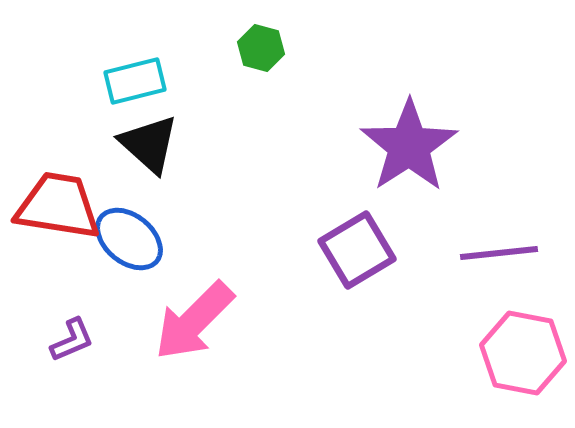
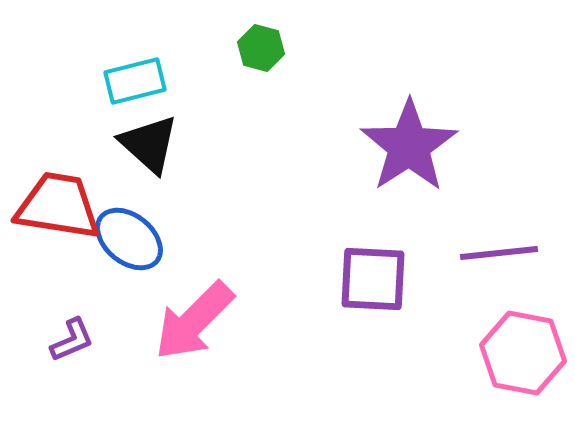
purple square: moved 16 px right, 29 px down; rotated 34 degrees clockwise
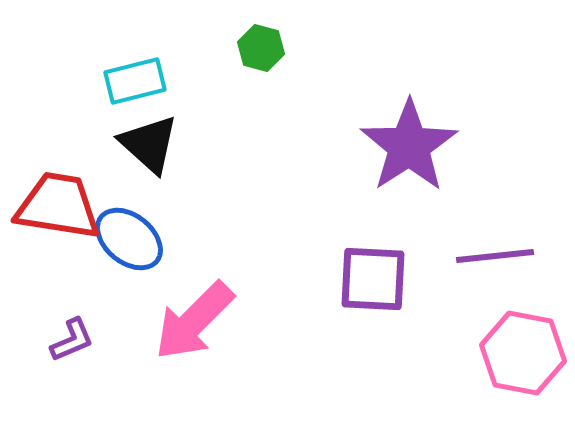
purple line: moved 4 px left, 3 px down
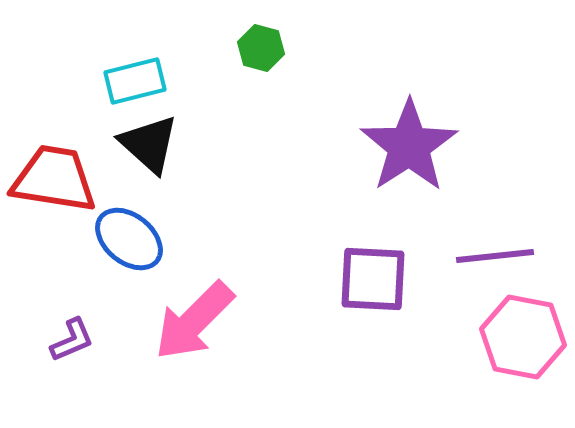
red trapezoid: moved 4 px left, 27 px up
pink hexagon: moved 16 px up
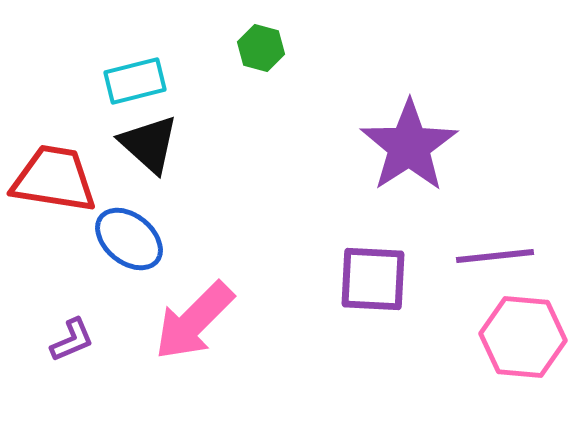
pink hexagon: rotated 6 degrees counterclockwise
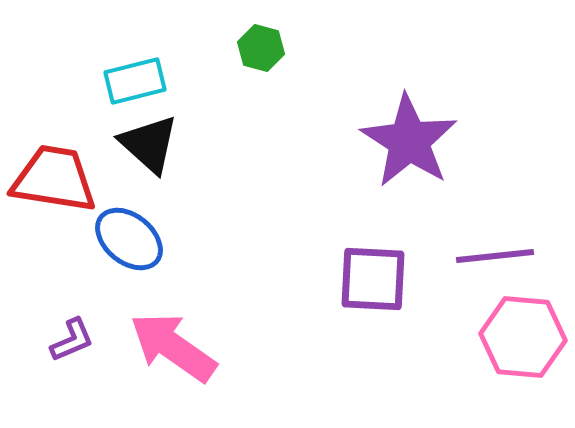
purple star: moved 5 px up; rotated 6 degrees counterclockwise
pink arrow: moved 21 px left, 26 px down; rotated 80 degrees clockwise
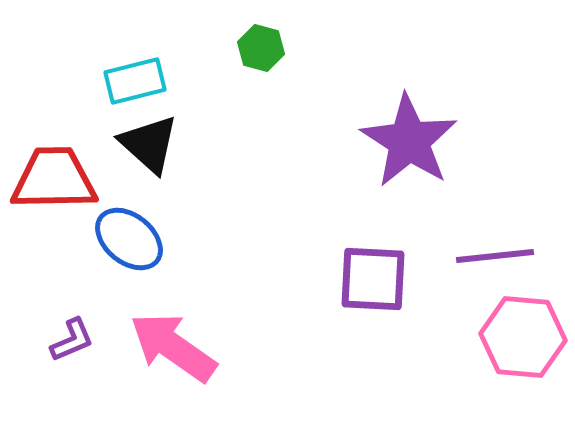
red trapezoid: rotated 10 degrees counterclockwise
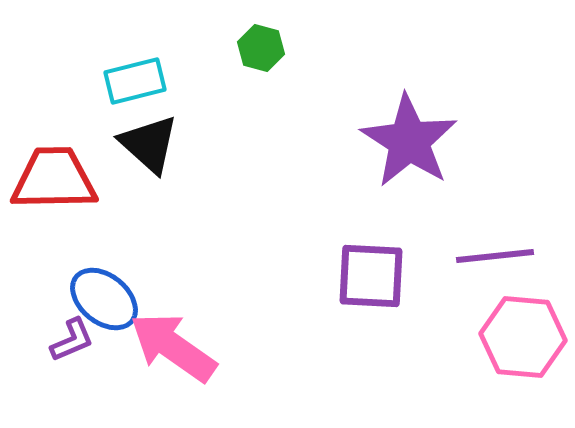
blue ellipse: moved 25 px left, 60 px down
purple square: moved 2 px left, 3 px up
